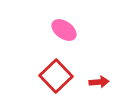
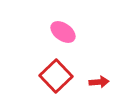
pink ellipse: moved 1 px left, 2 px down
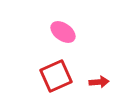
red square: rotated 20 degrees clockwise
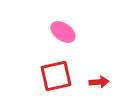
red square: rotated 12 degrees clockwise
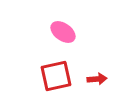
red arrow: moved 2 px left, 3 px up
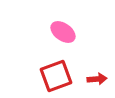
red square: rotated 8 degrees counterclockwise
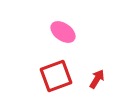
red arrow: rotated 54 degrees counterclockwise
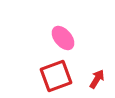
pink ellipse: moved 6 px down; rotated 15 degrees clockwise
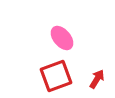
pink ellipse: moved 1 px left
